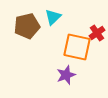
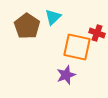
brown pentagon: rotated 25 degrees counterclockwise
red cross: rotated 35 degrees counterclockwise
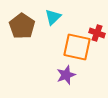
brown pentagon: moved 5 px left
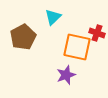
brown pentagon: moved 1 px right, 11 px down; rotated 10 degrees clockwise
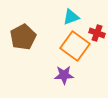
cyan triangle: moved 18 px right; rotated 24 degrees clockwise
orange square: moved 2 px left, 1 px up; rotated 24 degrees clockwise
purple star: moved 2 px left; rotated 18 degrees clockwise
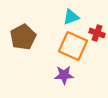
orange square: moved 2 px left; rotated 12 degrees counterclockwise
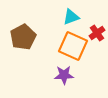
red cross: rotated 35 degrees clockwise
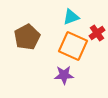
brown pentagon: moved 4 px right
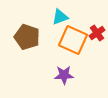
cyan triangle: moved 11 px left
brown pentagon: rotated 25 degrees counterclockwise
orange square: moved 6 px up
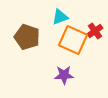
red cross: moved 2 px left, 2 px up
